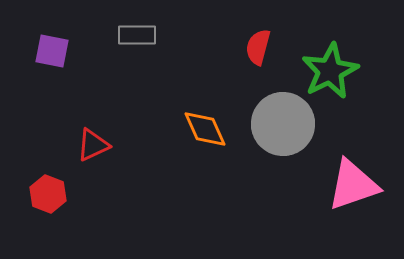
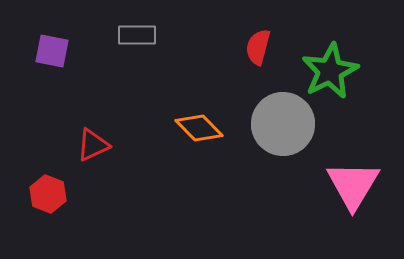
orange diamond: moved 6 px left, 1 px up; rotated 21 degrees counterclockwise
pink triangle: rotated 40 degrees counterclockwise
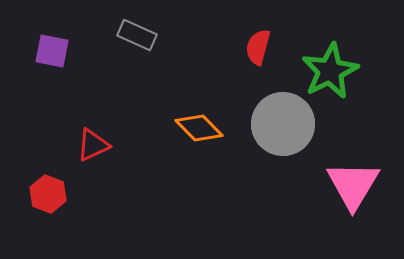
gray rectangle: rotated 24 degrees clockwise
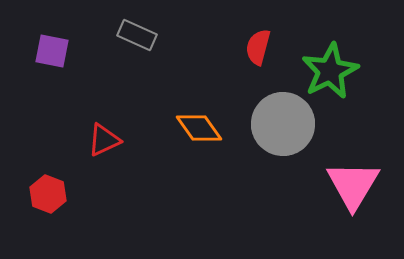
orange diamond: rotated 9 degrees clockwise
red triangle: moved 11 px right, 5 px up
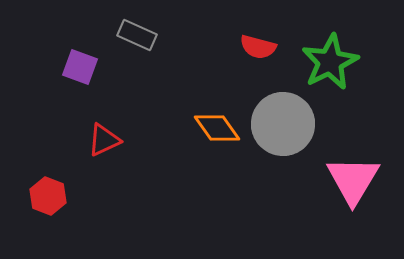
red semicircle: rotated 90 degrees counterclockwise
purple square: moved 28 px right, 16 px down; rotated 9 degrees clockwise
green star: moved 9 px up
orange diamond: moved 18 px right
pink triangle: moved 5 px up
red hexagon: moved 2 px down
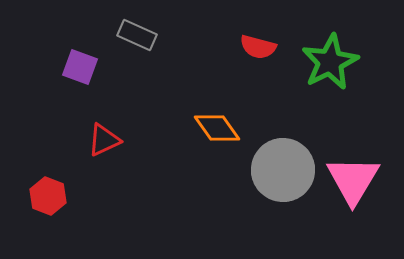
gray circle: moved 46 px down
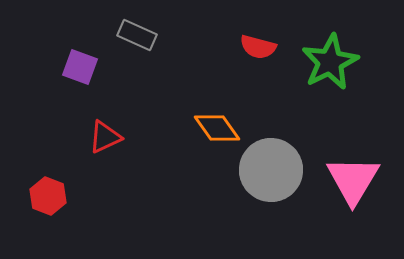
red triangle: moved 1 px right, 3 px up
gray circle: moved 12 px left
